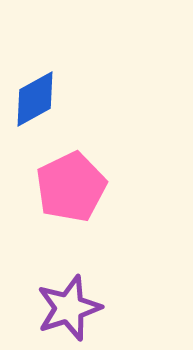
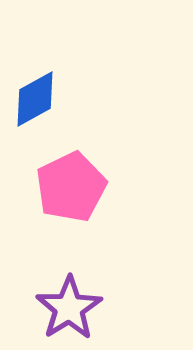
purple star: rotated 14 degrees counterclockwise
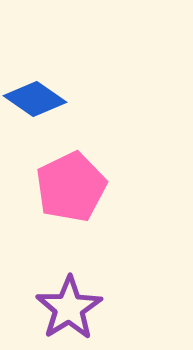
blue diamond: rotated 64 degrees clockwise
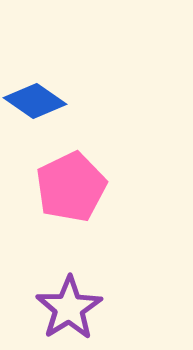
blue diamond: moved 2 px down
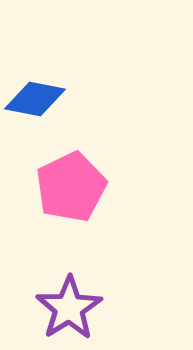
blue diamond: moved 2 px up; rotated 24 degrees counterclockwise
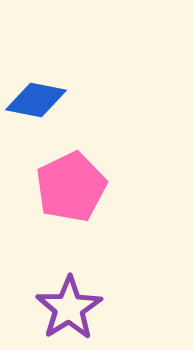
blue diamond: moved 1 px right, 1 px down
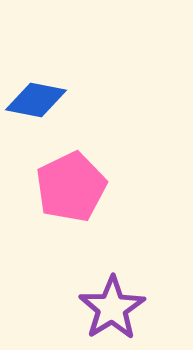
purple star: moved 43 px right
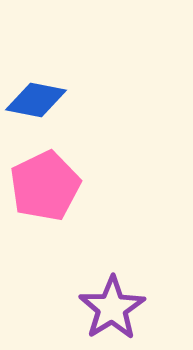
pink pentagon: moved 26 px left, 1 px up
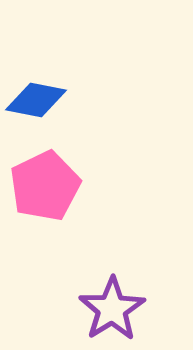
purple star: moved 1 px down
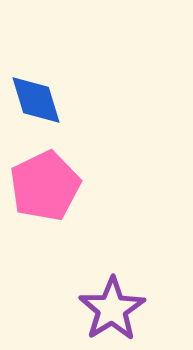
blue diamond: rotated 62 degrees clockwise
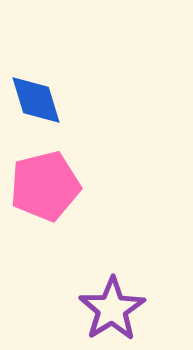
pink pentagon: rotated 12 degrees clockwise
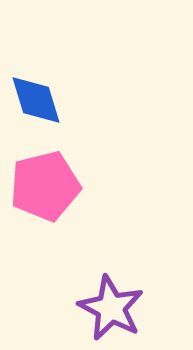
purple star: moved 1 px left, 1 px up; rotated 12 degrees counterclockwise
